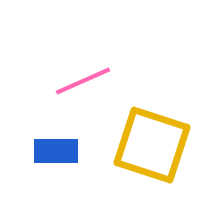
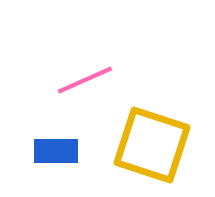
pink line: moved 2 px right, 1 px up
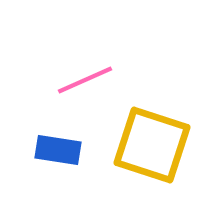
blue rectangle: moved 2 px right, 1 px up; rotated 9 degrees clockwise
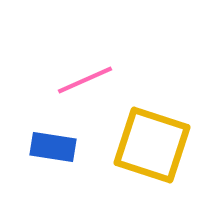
blue rectangle: moved 5 px left, 3 px up
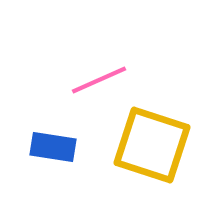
pink line: moved 14 px right
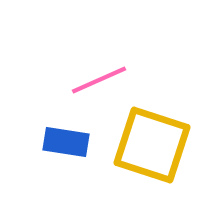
blue rectangle: moved 13 px right, 5 px up
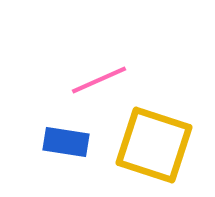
yellow square: moved 2 px right
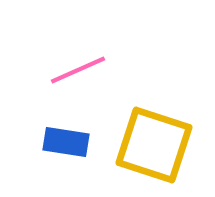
pink line: moved 21 px left, 10 px up
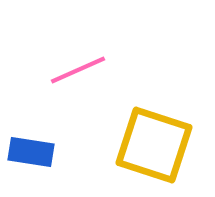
blue rectangle: moved 35 px left, 10 px down
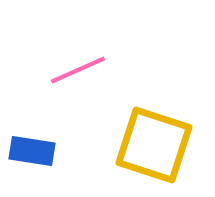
blue rectangle: moved 1 px right, 1 px up
